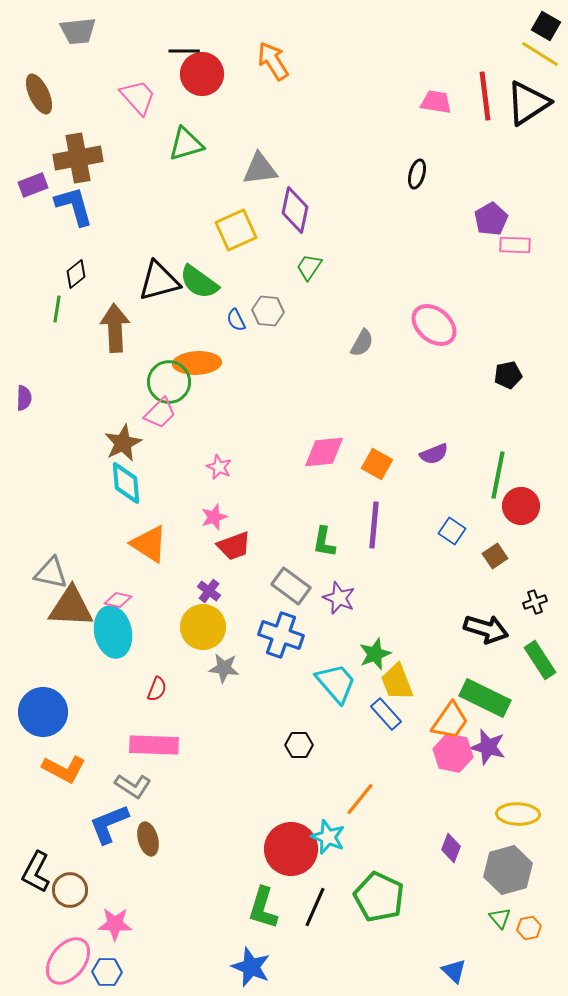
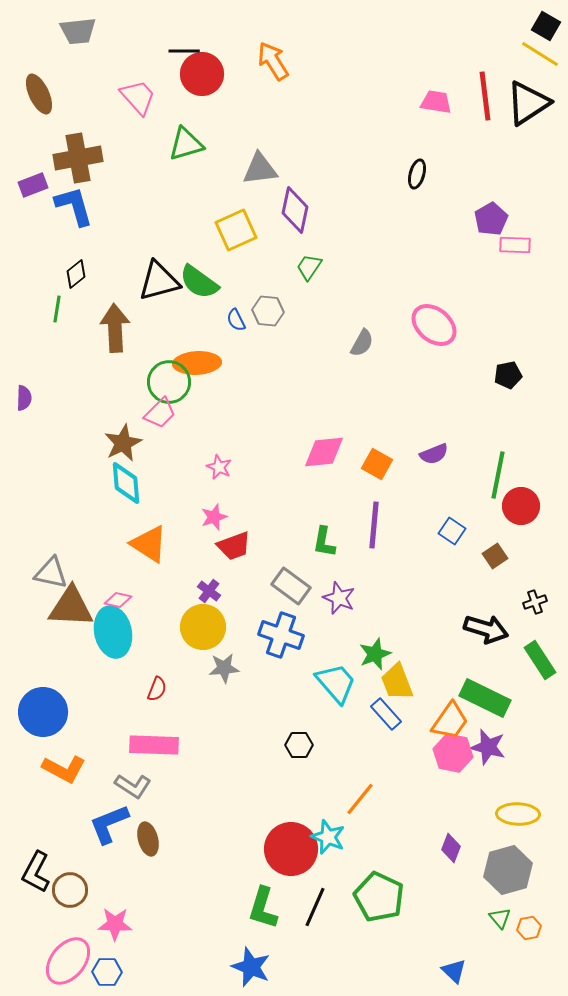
gray star at (224, 668): rotated 12 degrees counterclockwise
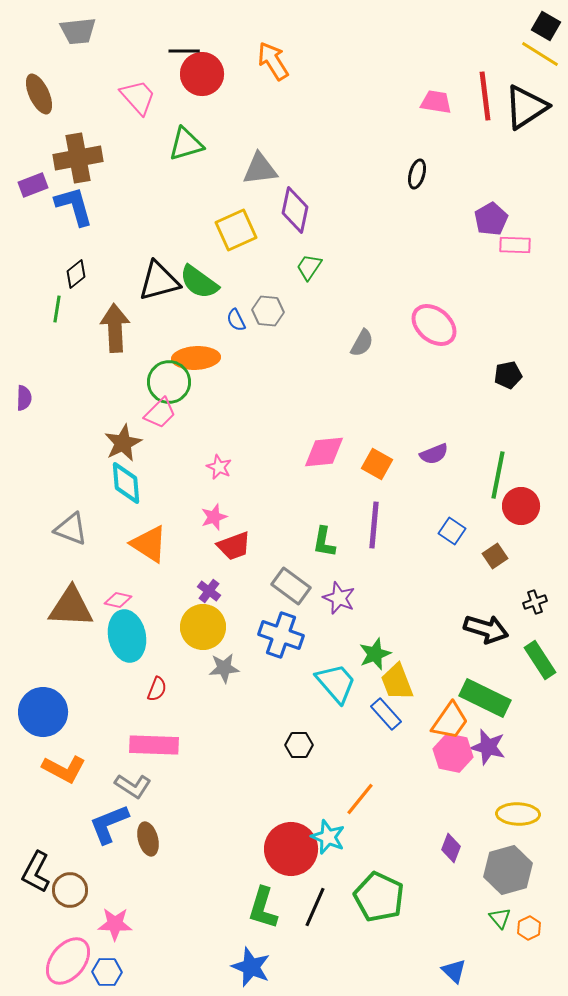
black triangle at (528, 103): moved 2 px left, 4 px down
orange ellipse at (197, 363): moved 1 px left, 5 px up
gray triangle at (51, 573): moved 20 px right, 44 px up; rotated 9 degrees clockwise
cyan ellipse at (113, 632): moved 14 px right, 4 px down
orange hexagon at (529, 928): rotated 15 degrees counterclockwise
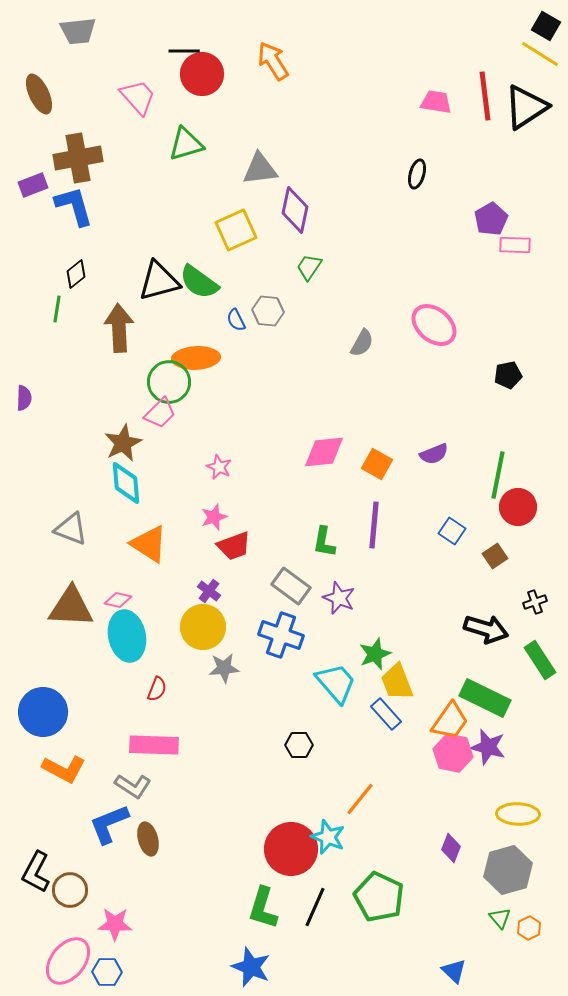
brown arrow at (115, 328): moved 4 px right
red circle at (521, 506): moved 3 px left, 1 px down
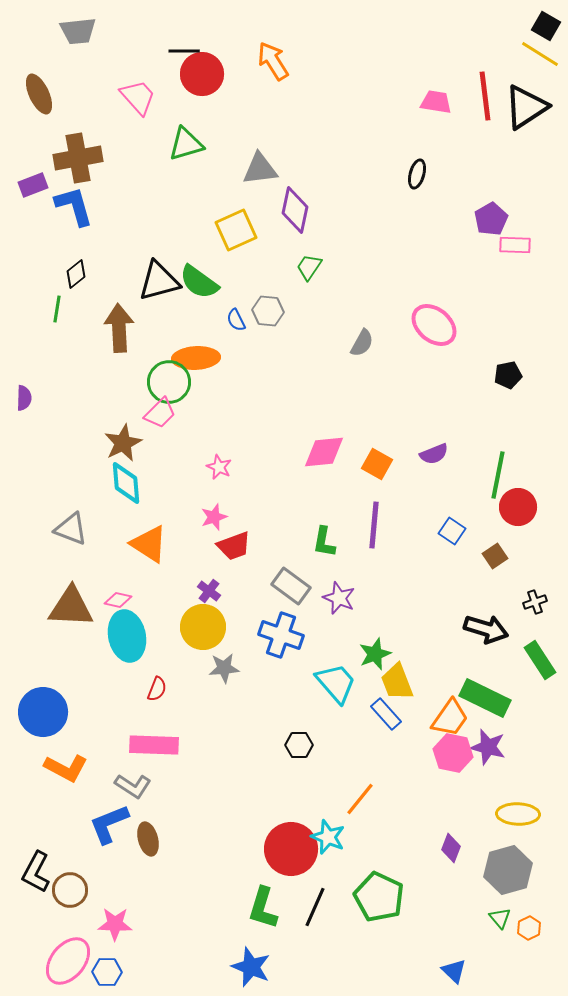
orange trapezoid at (450, 721): moved 3 px up
orange L-shape at (64, 769): moved 2 px right, 1 px up
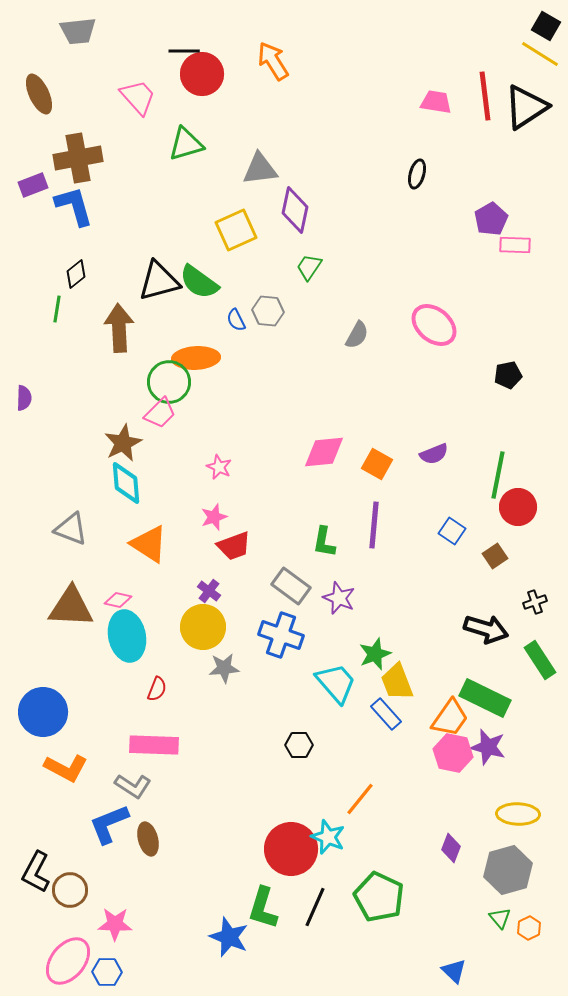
gray semicircle at (362, 343): moved 5 px left, 8 px up
blue star at (251, 967): moved 22 px left, 30 px up
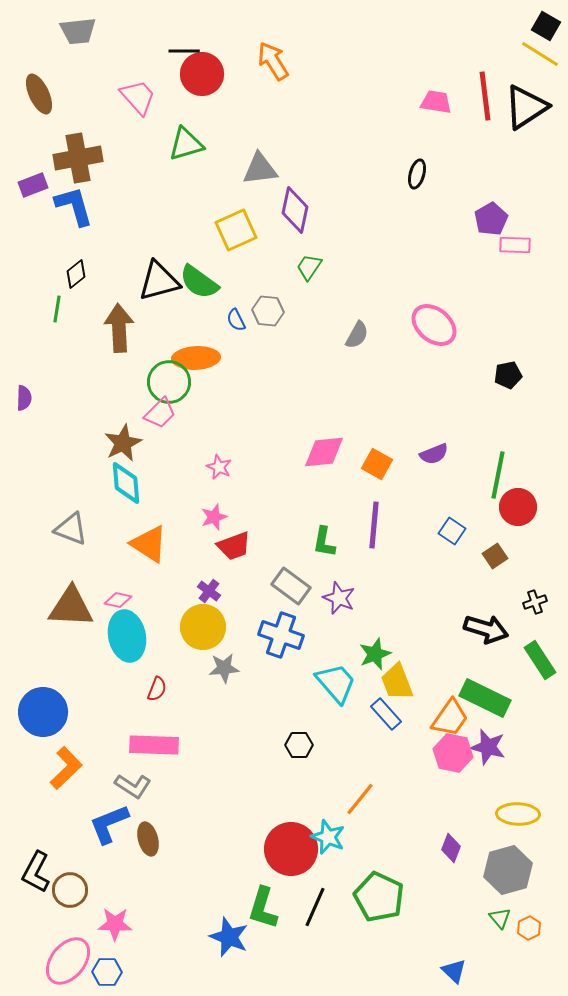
orange L-shape at (66, 768): rotated 72 degrees counterclockwise
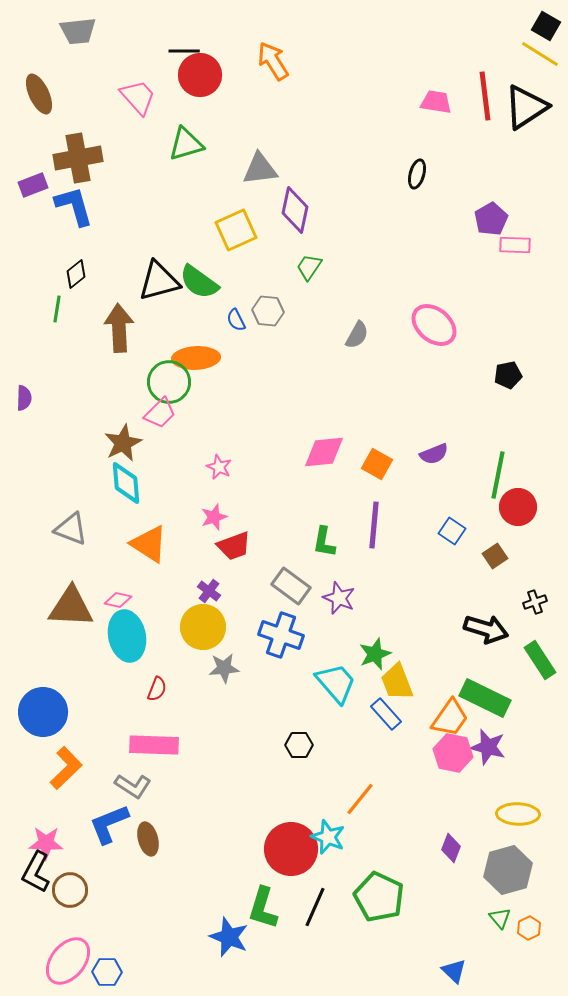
red circle at (202, 74): moved 2 px left, 1 px down
pink star at (115, 924): moved 69 px left, 81 px up
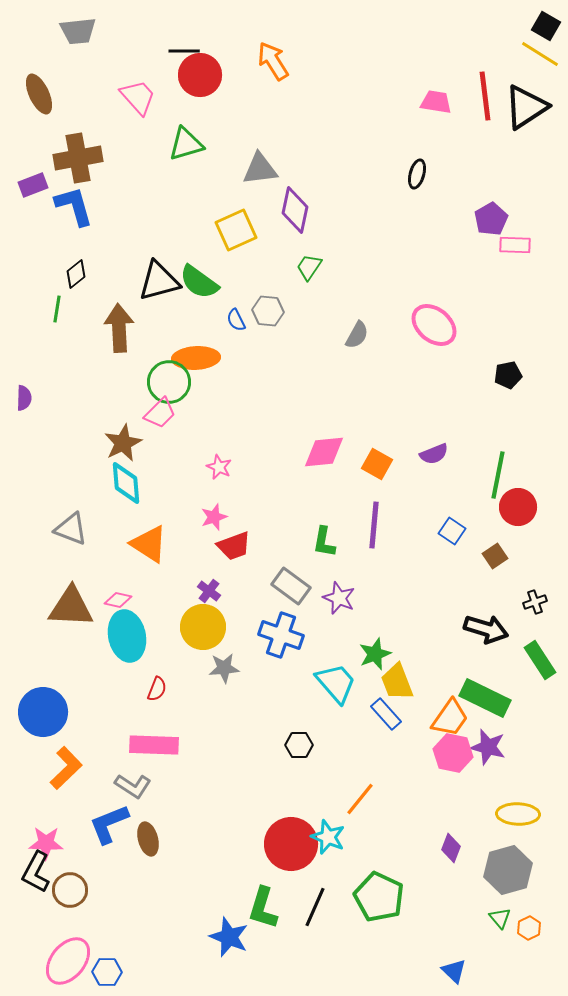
red circle at (291, 849): moved 5 px up
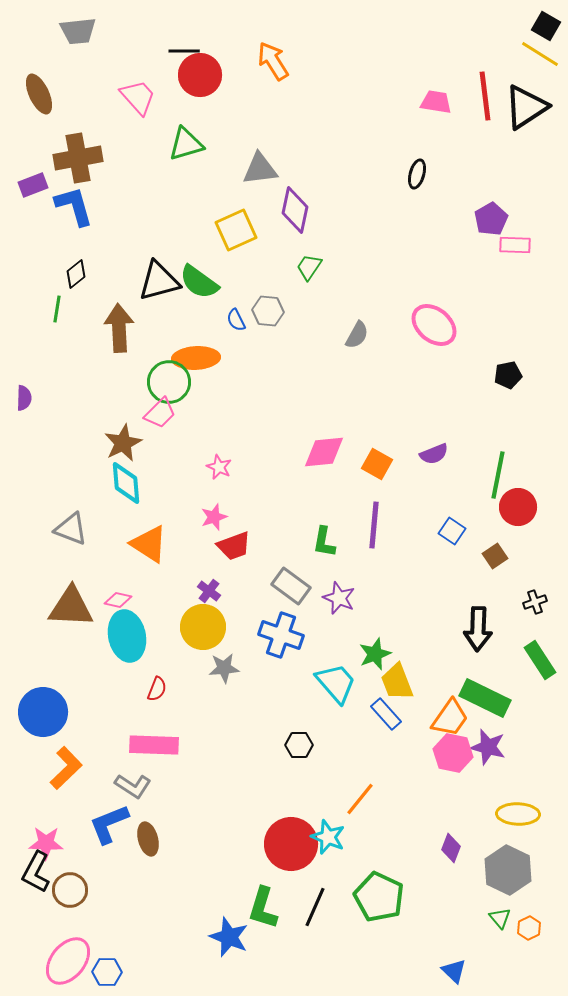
black arrow at (486, 629): moved 8 px left; rotated 75 degrees clockwise
gray hexagon at (508, 870): rotated 18 degrees counterclockwise
